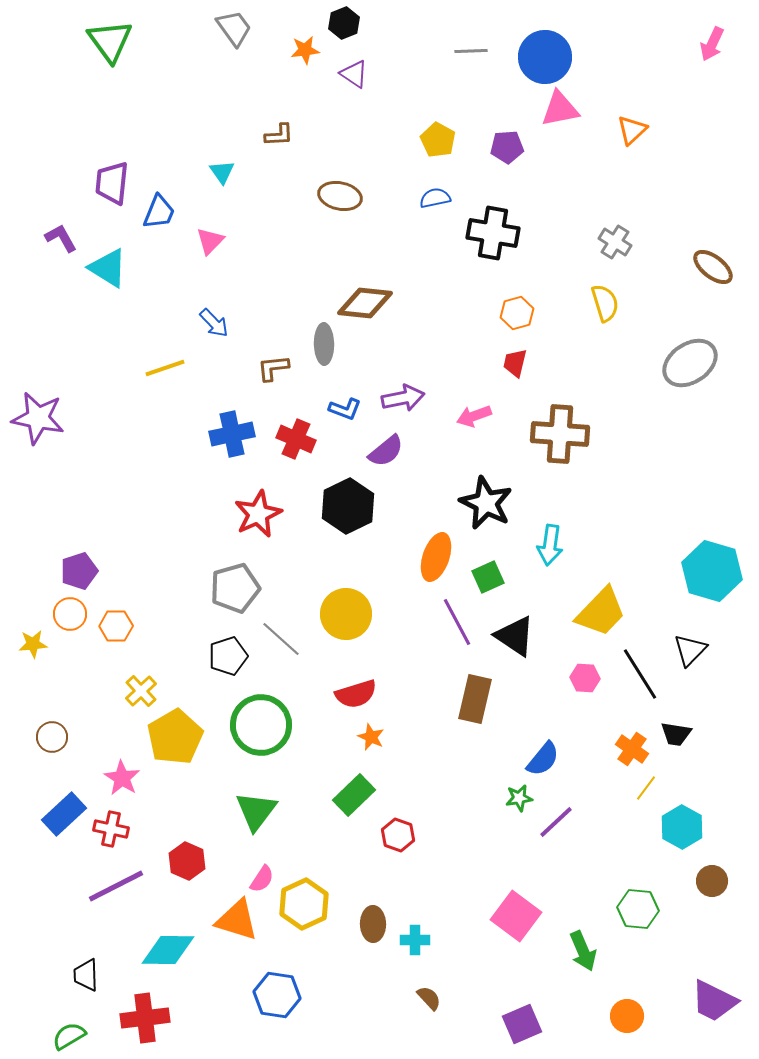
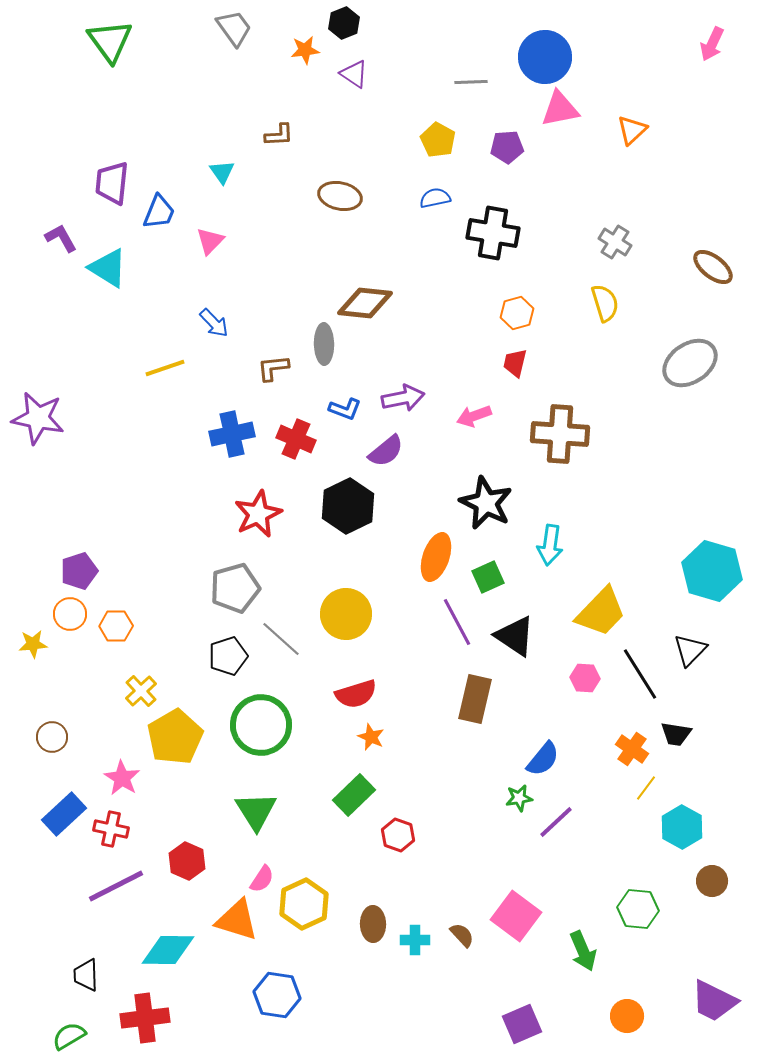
gray line at (471, 51): moved 31 px down
green triangle at (256, 811): rotated 9 degrees counterclockwise
brown semicircle at (429, 998): moved 33 px right, 63 px up
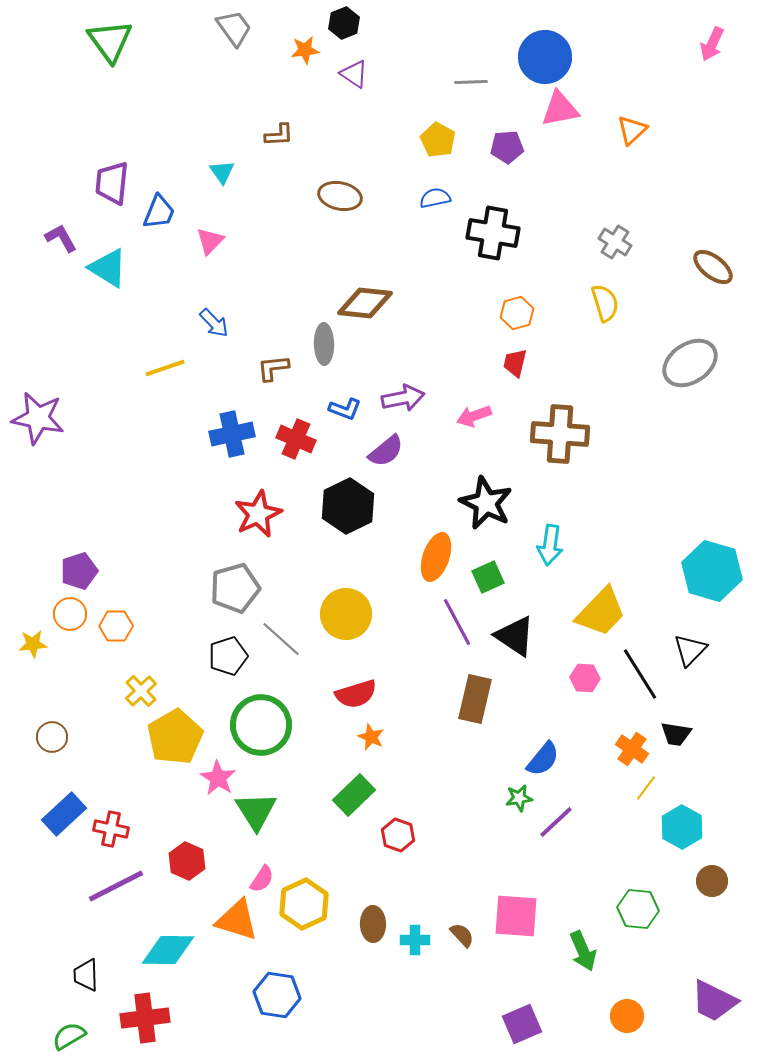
pink star at (122, 778): moved 96 px right
pink square at (516, 916): rotated 33 degrees counterclockwise
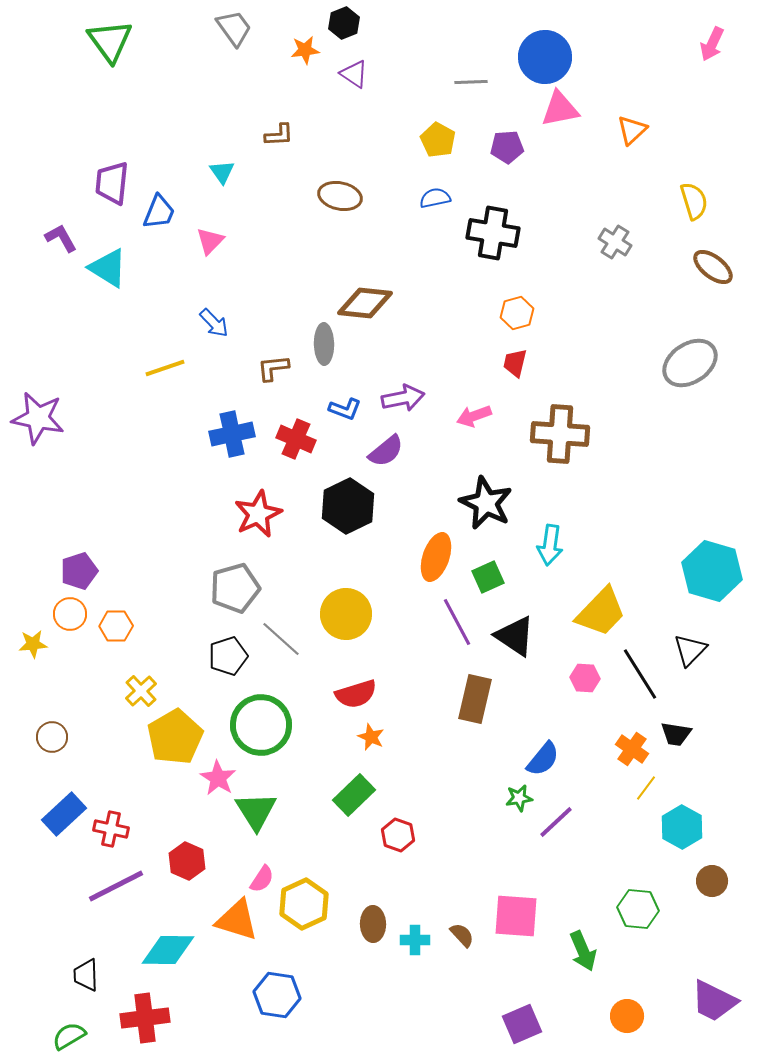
yellow semicircle at (605, 303): moved 89 px right, 102 px up
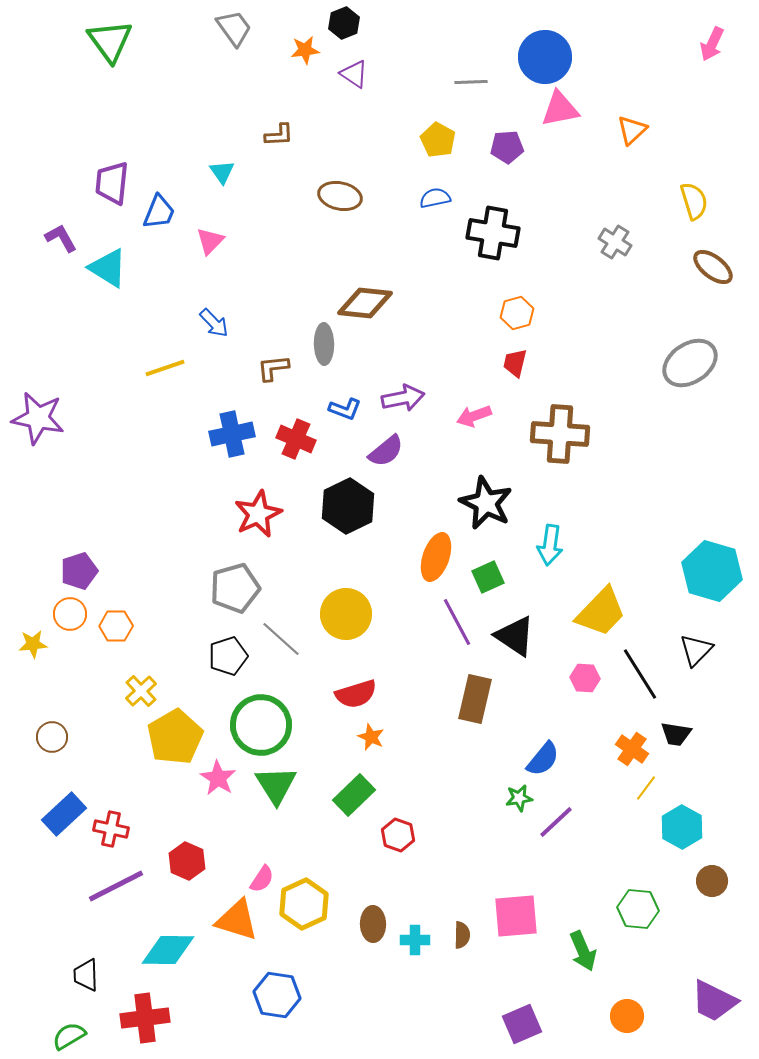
black triangle at (690, 650): moved 6 px right
green triangle at (256, 811): moved 20 px right, 26 px up
pink square at (516, 916): rotated 9 degrees counterclockwise
brown semicircle at (462, 935): rotated 44 degrees clockwise
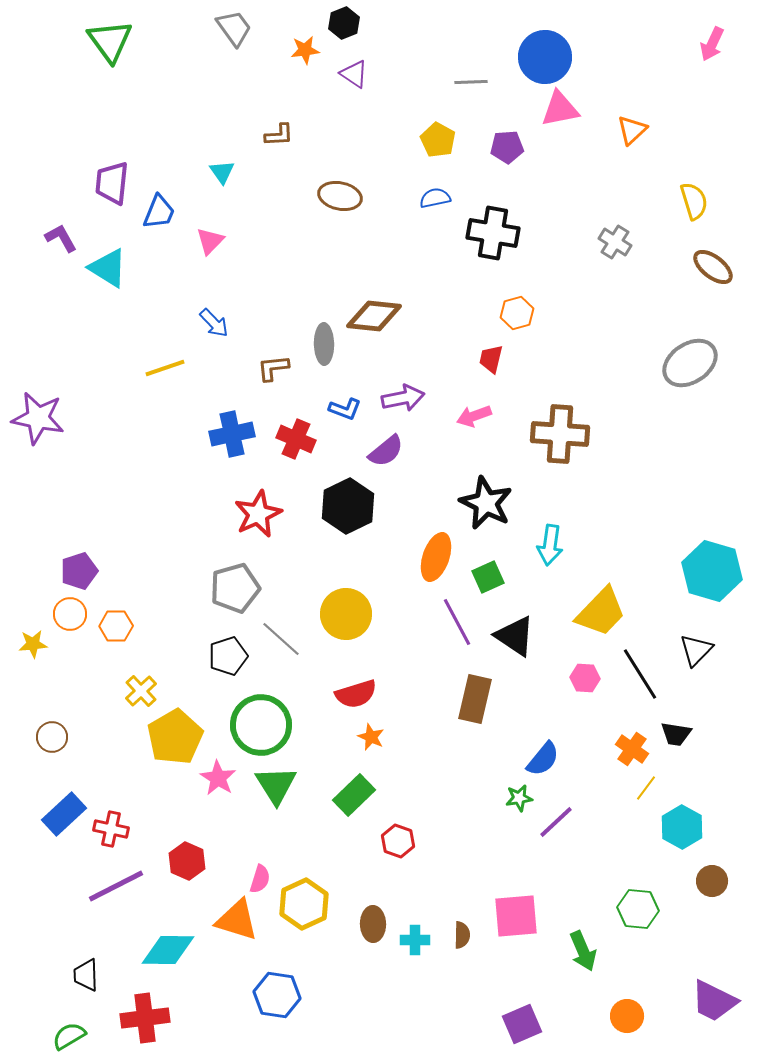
brown diamond at (365, 303): moved 9 px right, 13 px down
red trapezoid at (515, 363): moved 24 px left, 4 px up
red hexagon at (398, 835): moved 6 px down
pink semicircle at (262, 879): moved 2 px left; rotated 16 degrees counterclockwise
